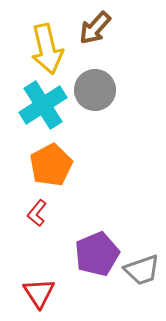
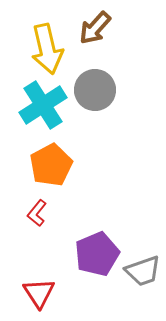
gray trapezoid: moved 1 px right, 1 px down
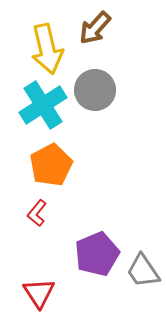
gray trapezoid: rotated 75 degrees clockwise
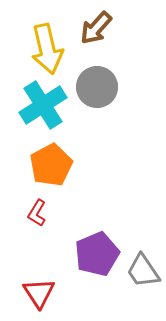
brown arrow: moved 1 px right
gray circle: moved 2 px right, 3 px up
red L-shape: rotated 8 degrees counterclockwise
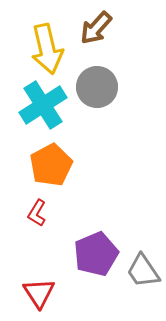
purple pentagon: moved 1 px left
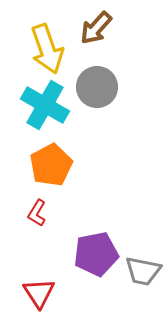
yellow arrow: rotated 6 degrees counterclockwise
cyan cross: moved 2 px right; rotated 27 degrees counterclockwise
purple pentagon: rotated 12 degrees clockwise
gray trapezoid: rotated 45 degrees counterclockwise
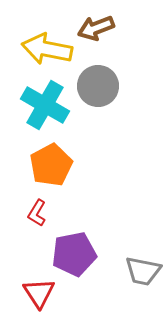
brown arrow: rotated 27 degrees clockwise
yellow arrow: rotated 120 degrees clockwise
gray circle: moved 1 px right, 1 px up
purple pentagon: moved 22 px left
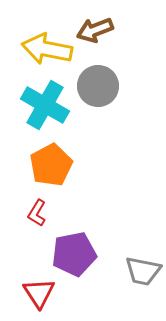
brown arrow: moved 1 px left, 2 px down
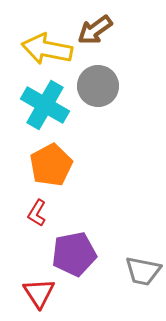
brown arrow: rotated 15 degrees counterclockwise
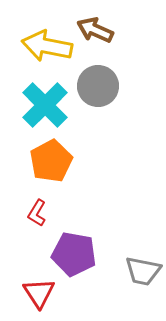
brown arrow: rotated 60 degrees clockwise
yellow arrow: moved 3 px up
cyan cross: rotated 15 degrees clockwise
orange pentagon: moved 4 px up
purple pentagon: rotated 21 degrees clockwise
